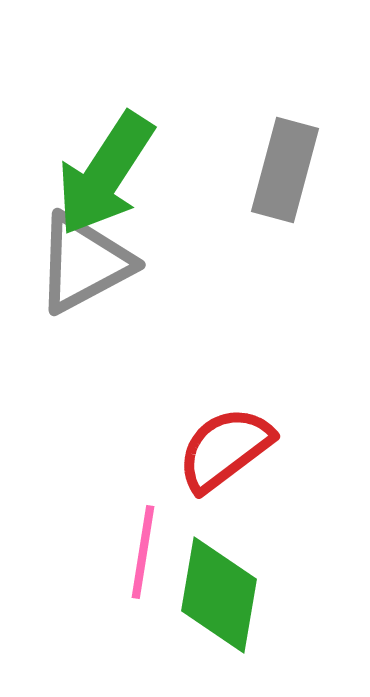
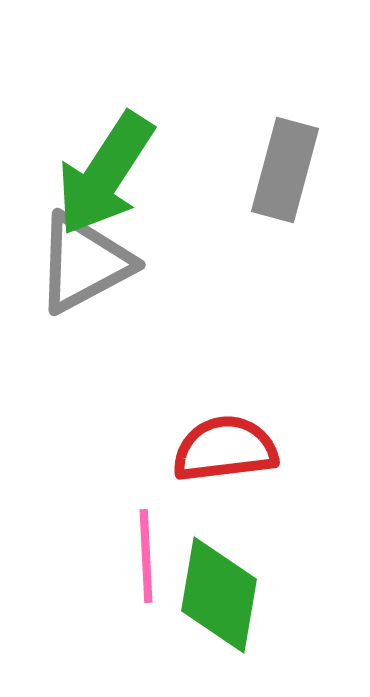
red semicircle: rotated 30 degrees clockwise
pink line: moved 3 px right, 4 px down; rotated 12 degrees counterclockwise
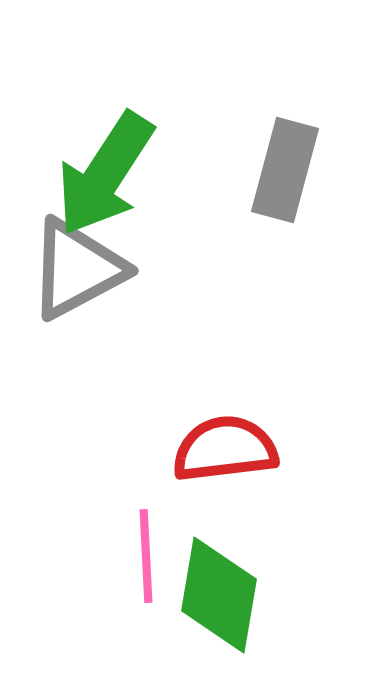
gray triangle: moved 7 px left, 6 px down
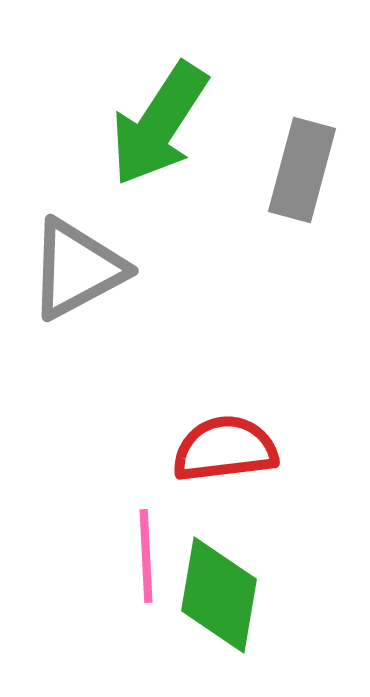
gray rectangle: moved 17 px right
green arrow: moved 54 px right, 50 px up
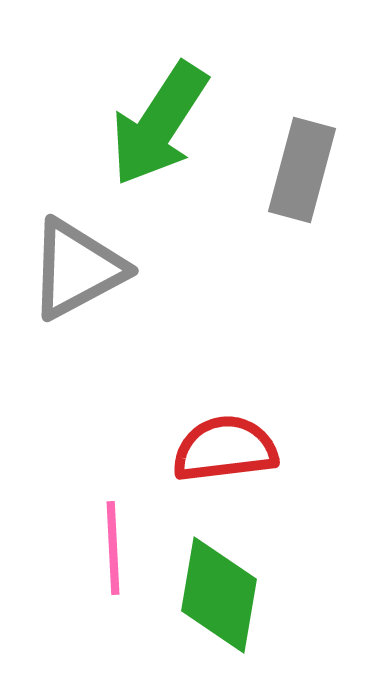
pink line: moved 33 px left, 8 px up
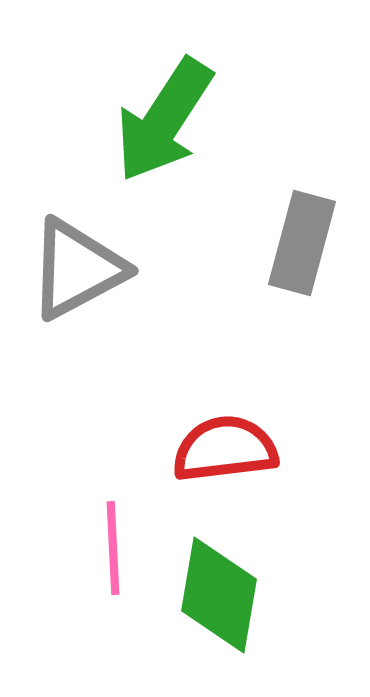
green arrow: moved 5 px right, 4 px up
gray rectangle: moved 73 px down
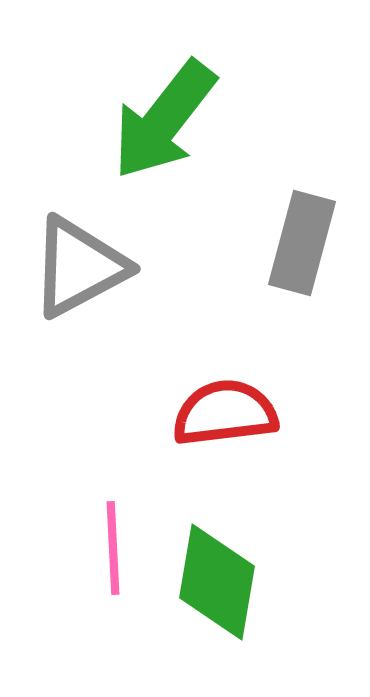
green arrow: rotated 5 degrees clockwise
gray triangle: moved 2 px right, 2 px up
red semicircle: moved 36 px up
green diamond: moved 2 px left, 13 px up
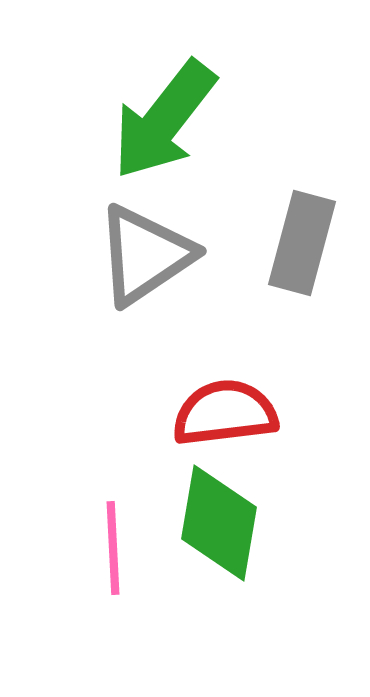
gray triangle: moved 66 px right, 12 px up; rotated 6 degrees counterclockwise
green diamond: moved 2 px right, 59 px up
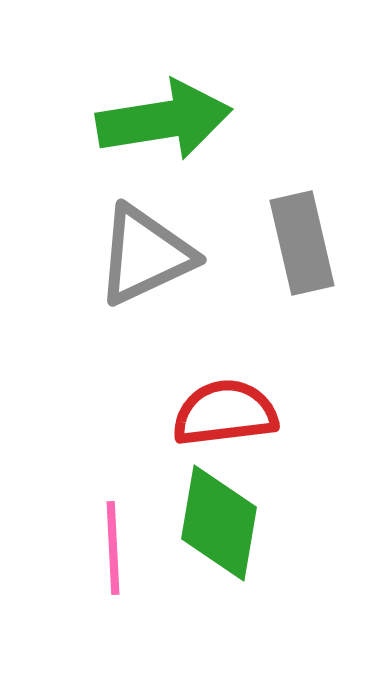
green arrow: rotated 137 degrees counterclockwise
gray rectangle: rotated 28 degrees counterclockwise
gray triangle: rotated 9 degrees clockwise
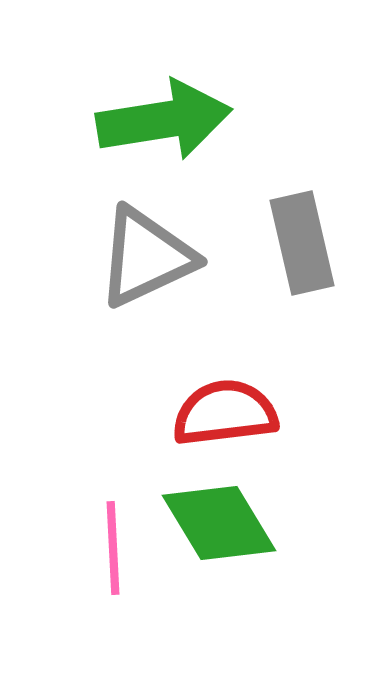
gray triangle: moved 1 px right, 2 px down
green diamond: rotated 41 degrees counterclockwise
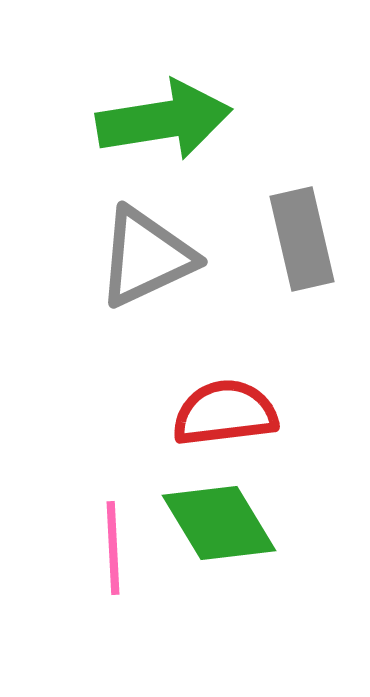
gray rectangle: moved 4 px up
